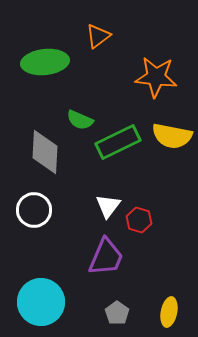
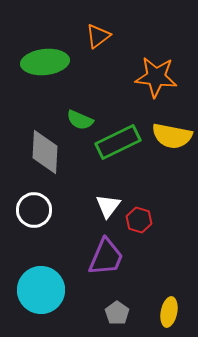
cyan circle: moved 12 px up
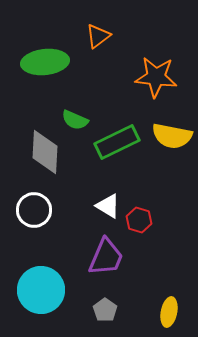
green semicircle: moved 5 px left
green rectangle: moved 1 px left
white triangle: rotated 36 degrees counterclockwise
gray pentagon: moved 12 px left, 3 px up
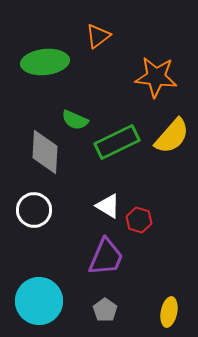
yellow semicircle: rotated 60 degrees counterclockwise
cyan circle: moved 2 px left, 11 px down
